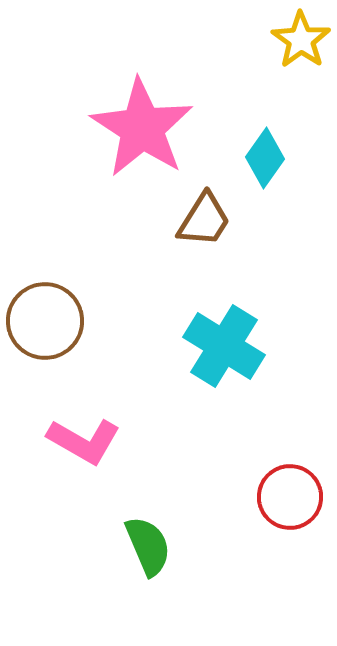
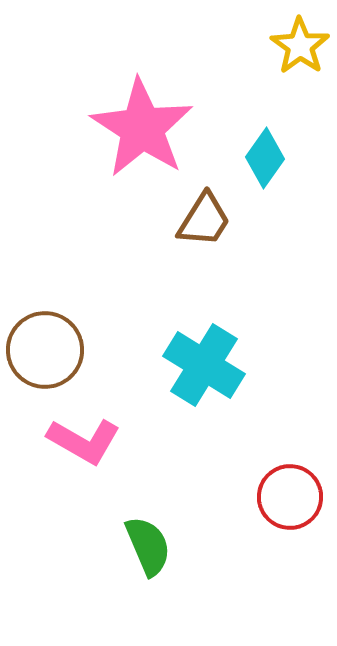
yellow star: moved 1 px left, 6 px down
brown circle: moved 29 px down
cyan cross: moved 20 px left, 19 px down
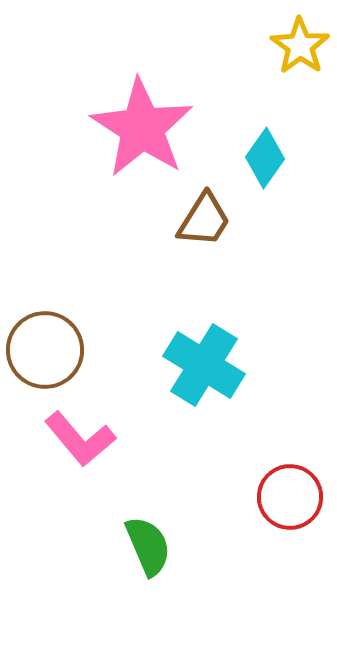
pink L-shape: moved 4 px left, 2 px up; rotated 20 degrees clockwise
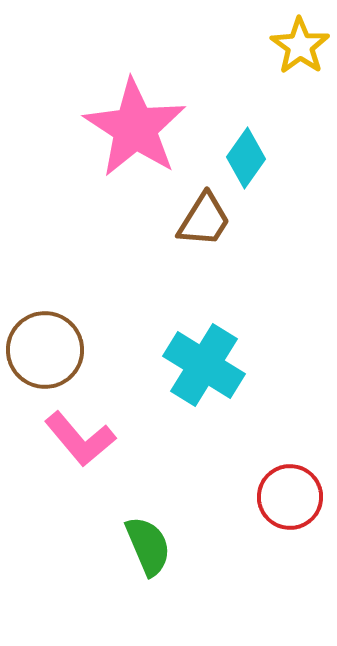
pink star: moved 7 px left
cyan diamond: moved 19 px left
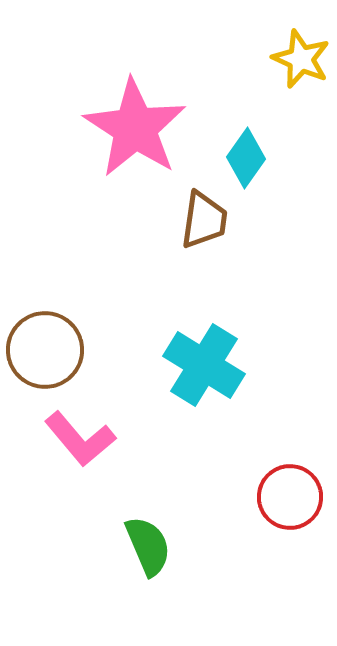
yellow star: moved 1 px right, 13 px down; rotated 12 degrees counterclockwise
brown trapezoid: rotated 24 degrees counterclockwise
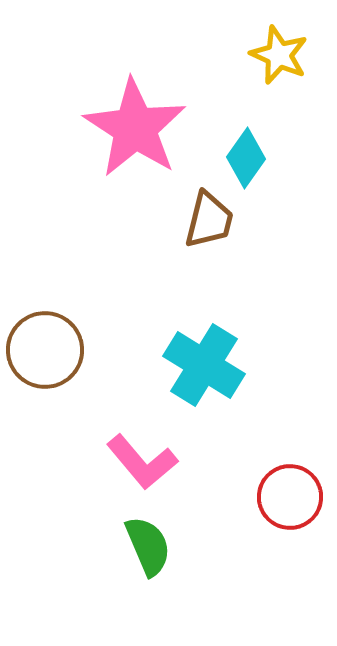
yellow star: moved 22 px left, 4 px up
brown trapezoid: moved 5 px right; rotated 6 degrees clockwise
pink L-shape: moved 62 px right, 23 px down
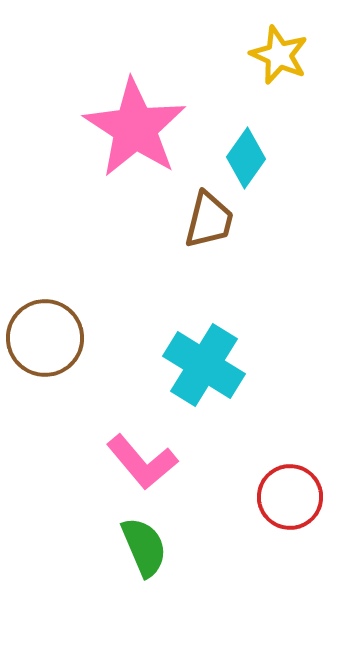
brown circle: moved 12 px up
green semicircle: moved 4 px left, 1 px down
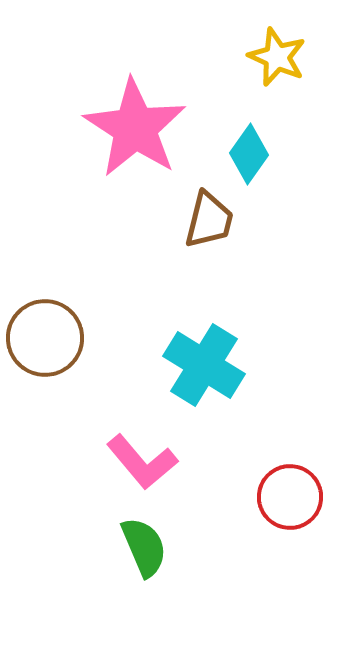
yellow star: moved 2 px left, 2 px down
cyan diamond: moved 3 px right, 4 px up
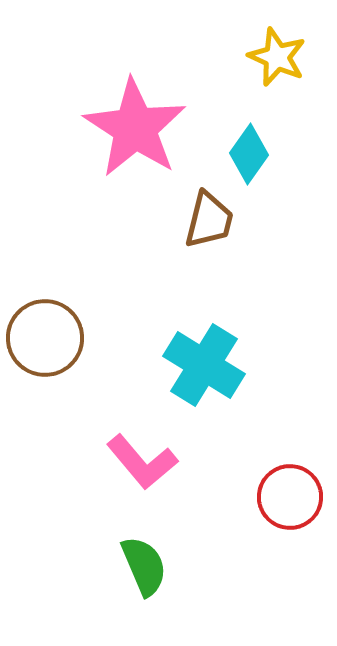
green semicircle: moved 19 px down
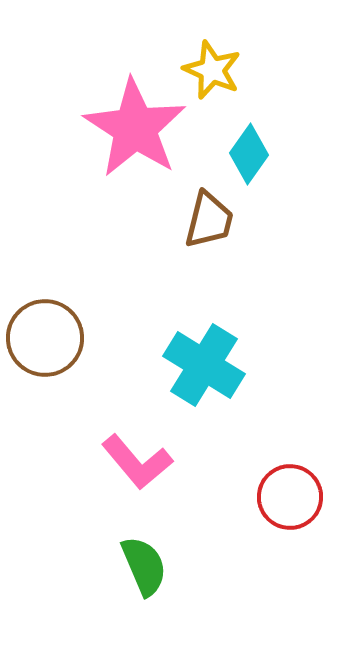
yellow star: moved 65 px left, 13 px down
pink L-shape: moved 5 px left
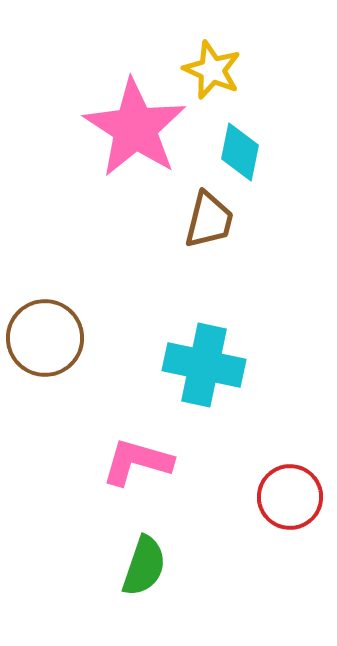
cyan diamond: moved 9 px left, 2 px up; rotated 24 degrees counterclockwise
cyan cross: rotated 20 degrees counterclockwise
pink L-shape: rotated 146 degrees clockwise
green semicircle: rotated 42 degrees clockwise
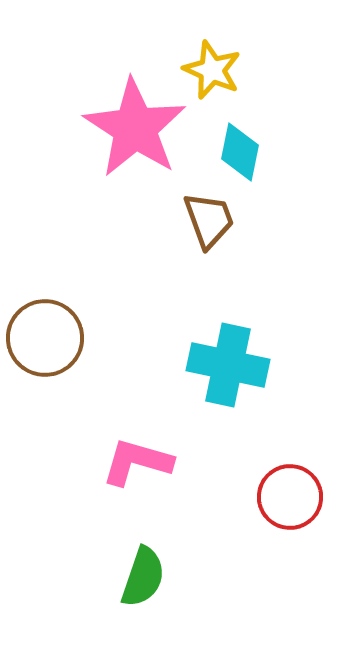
brown trapezoid: rotated 34 degrees counterclockwise
cyan cross: moved 24 px right
green semicircle: moved 1 px left, 11 px down
